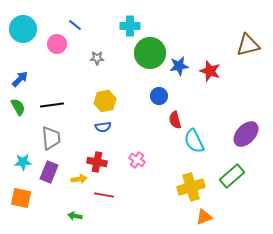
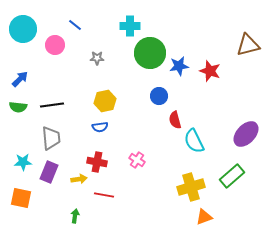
pink circle: moved 2 px left, 1 px down
green semicircle: rotated 126 degrees clockwise
blue semicircle: moved 3 px left
green arrow: rotated 88 degrees clockwise
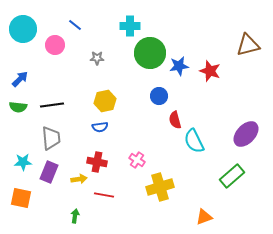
yellow cross: moved 31 px left
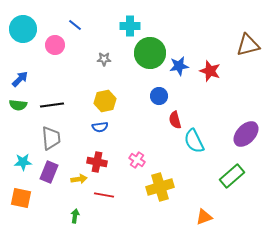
gray star: moved 7 px right, 1 px down
green semicircle: moved 2 px up
